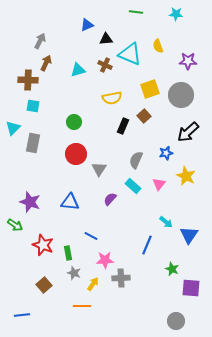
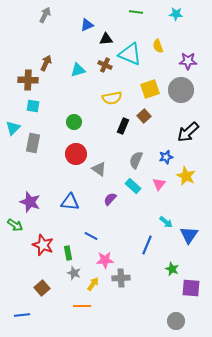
gray arrow at (40, 41): moved 5 px right, 26 px up
gray circle at (181, 95): moved 5 px up
blue star at (166, 153): moved 4 px down
gray triangle at (99, 169): rotated 28 degrees counterclockwise
brown square at (44, 285): moved 2 px left, 3 px down
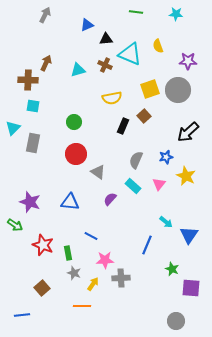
gray circle at (181, 90): moved 3 px left
gray triangle at (99, 169): moved 1 px left, 3 px down
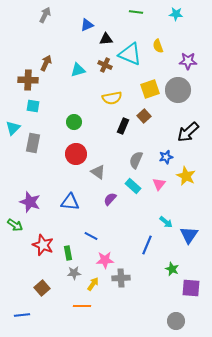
gray star at (74, 273): rotated 24 degrees counterclockwise
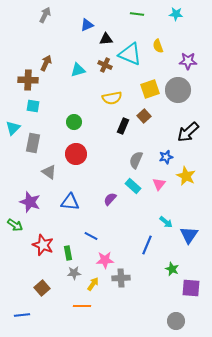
green line at (136, 12): moved 1 px right, 2 px down
gray triangle at (98, 172): moved 49 px left
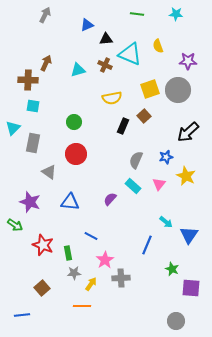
pink star at (105, 260): rotated 30 degrees counterclockwise
yellow arrow at (93, 284): moved 2 px left
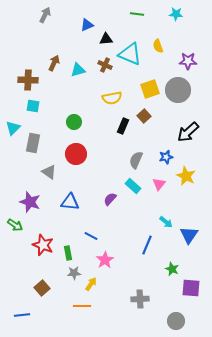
brown arrow at (46, 63): moved 8 px right
gray cross at (121, 278): moved 19 px right, 21 px down
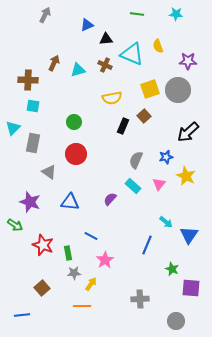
cyan triangle at (130, 54): moved 2 px right
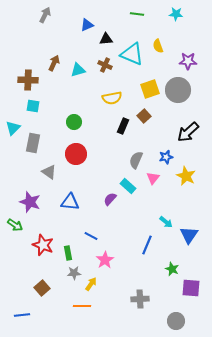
pink triangle at (159, 184): moved 6 px left, 6 px up
cyan rectangle at (133, 186): moved 5 px left
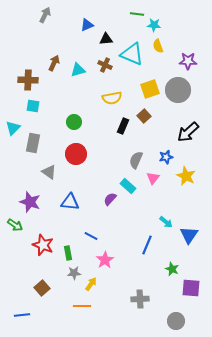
cyan star at (176, 14): moved 22 px left, 11 px down
